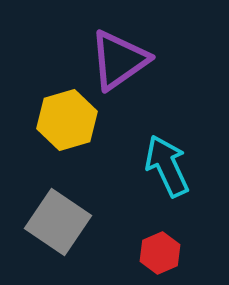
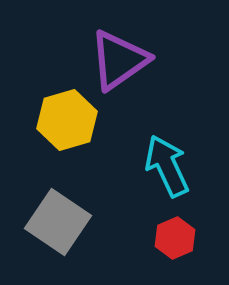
red hexagon: moved 15 px right, 15 px up
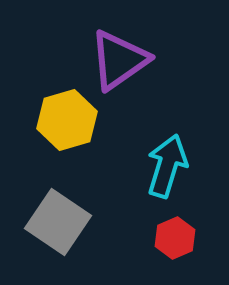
cyan arrow: rotated 42 degrees clockwise
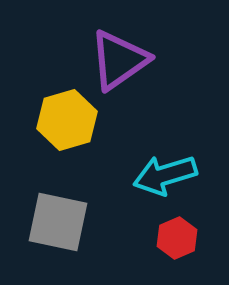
cyan arrow: moved 2 px left, 9 px down; rotated 124 degrees counterclockwise
gray square: rotated 22 degrees counterclockwise
red hexagon: moved 2 px right
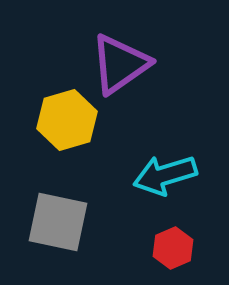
purple triangle: moved 1 px right, 4 px down
red hexagon: moved 4 px left, 10 px down
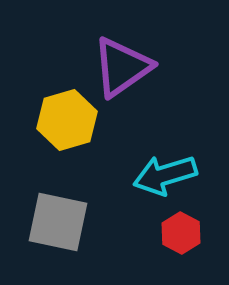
purple triangle: moved 2 px right, 3 px down
red hexagon: moved 8 px right, 15 px up; rotated 9 degrees counterclockwise
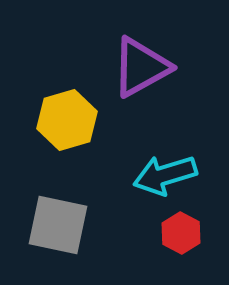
purple triangle: moved 19 px right; rotated 6 degrees clockwise
gray square: moved 3 px down
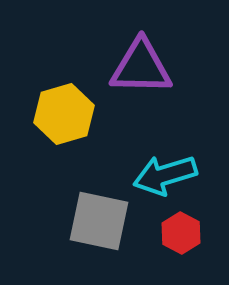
purple triangle: rotated 30 degrees clockwise
yellow hexagon: moved 3 px left, 6 px up
gray square: moved 41 px right, 4 px up
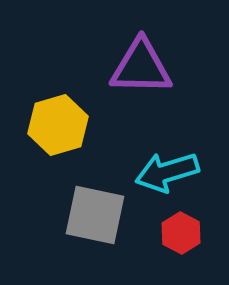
yellow hexagon: moved 6 px left, 11 px down
cyan arrow: moved 2 px right, 3 px up
gray square: moved 4 px left, 6 px up
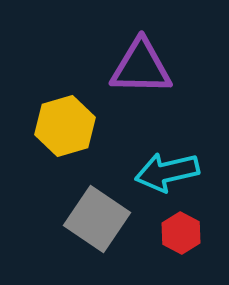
yellow hexagon: moved 7 px right, 1 px down
cyan arrow: rotated 4 degrees clockwise
gray square: moved 2 px right, 4 px down; rotated 22 degrees clockwise
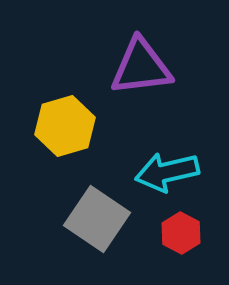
purple triangle: rotated 8 degrees counterclockwise
